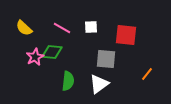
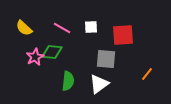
red square: moved 3 px left; rotated 10 degrees counterclockwise
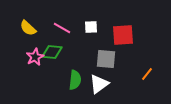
yellow semicircle: moved 4 px right
green semicircle: moved 7 px right, 1 px up
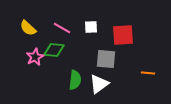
green diamond: moved 2 px right, 2 px up
orange line: moved 1 px right, 1 px up; rotated 56 degrees clockwise
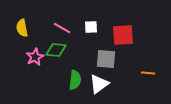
yellow semicircle: moved 6 px left; rotated 36 degrees clockwise
green diamond: moved 2 px right
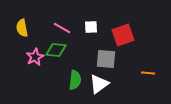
red square: rotated 15 degrees counterclockwise
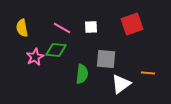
red square: moved 9 px right, 11 px up
green semicircle: moved 7 px right, 6 px up
white triangle: moved 22 px right
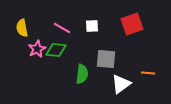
white square: moved 1 px right, 1 px up
pink star: moved 2 px right, 8 px up
